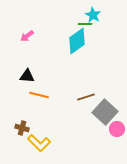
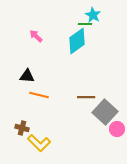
pink arrow: moved 9 px right; rotated 80 degrees clockwise
brown line: rotated 18 degrees clockwise
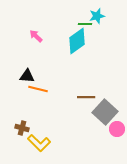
cyan star: moved 4 px right, 1 px down; rotated 28 degrees clockwise
orange line: moved 1 px left, 6 px up
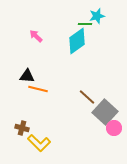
brown line: moved 1 px right; rotated 42 degrees clockwise
pink circle: moved 3 px left, 1 px up
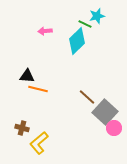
green line: rotated 24 degrees clockwise
pink arrow: moved 9 px right, 5 px up; rotated 48 degrees counterclockwise
cyan diamond: rotated 8 degrees counterclockwise
yellow L-shape: rotated 95 degrees clockwise
